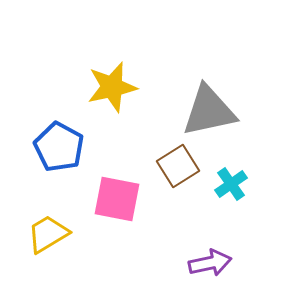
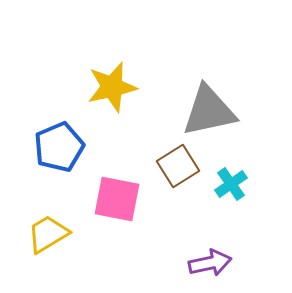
blue pentagon: rotated 21 degrees clockwise
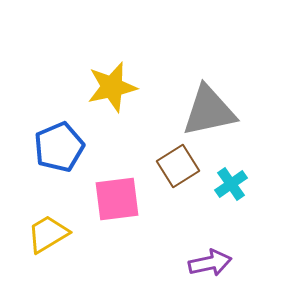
pink square: rotated 18 degrees counterclockwise
